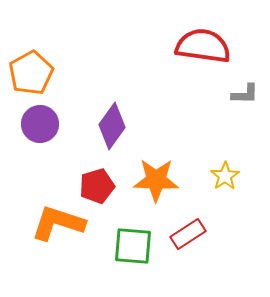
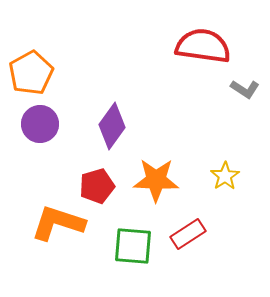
gray L-shape: moved 5 px up; rotated 32 degrees clockwise
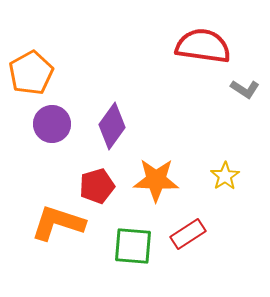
purple circle: moved 12 px right
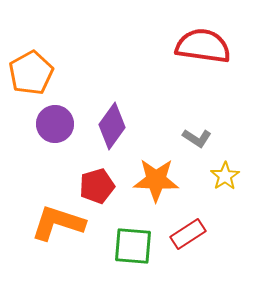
gray L-shape: moved 48 px left, 49 px down
purple circle: moved 3 px right
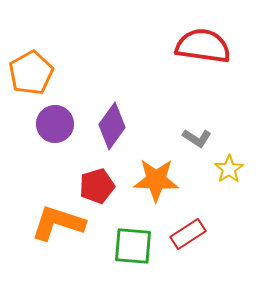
yellow star: moved 4 px right, 7 px up
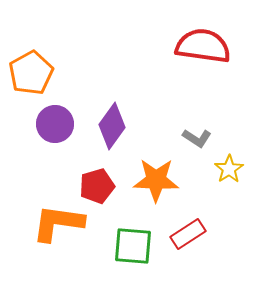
orange L-shape: rotated 10 degrees counterclockwise
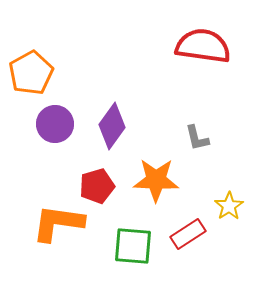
gray L-shape: rotated 44 degrees clockwise
yellow star: moved 37 px down
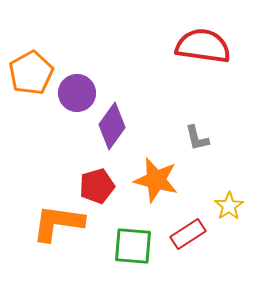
purple circle: moved 22 px right, 31 px up
orange star: rotated 12 degrees clockwise
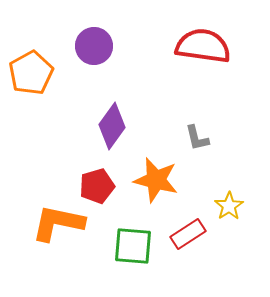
purple circle: moved 17 px right, 47 px up
orange L-shape: rotated 4 degrees clockwise
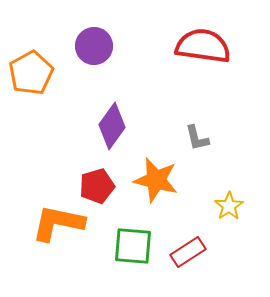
red rectangle: moved 18 px down
